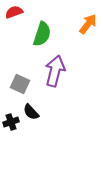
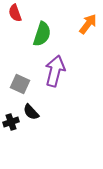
red semicircle: moved 1 px right, 1 px down; rotated 90 degrees counterclockwise
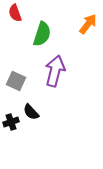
gray square: moved 4 px left, 3 px up
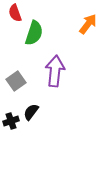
green semicircle: moved 8 px left, 1 px up
purple arrow: rotated 8 degrees counterclockwise
gray square: rotated 30 degrees clockwise
black semicircle: rotated 78 degrees clockwise
black cross: moved 1 px up
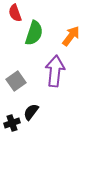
orange arrow: moved 17 px left, 12 px down
black cross: moved 1 px right, 2 px down
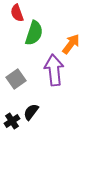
red semicircle: moved 2 px right
orange arrow: moved 8 px down
purple arrow: moved 1 px left, 1 px up; rotated 12 degrees counterclockwise
gray square: moved 2 px up
black cross: moved 2 px up; rotated 14 degrees counterclockwise
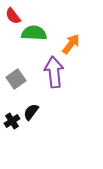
red semicircle: moved 4 px left, 3 px down; rotated 18 degrees counterclockwise
green semicircle: rotated 105 degrees counterclockwise
purple arrow: moved 2 px down
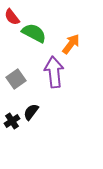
red semicircle: moved 1 px left, 1 px down
green semicircle: rotated 25 degrees clockwise
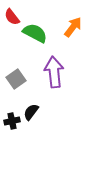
green semicircle: moved 1 px right
orange arrow: moved 2 px right, 17 px up
black cross: rotated 21 degrees clockwise
